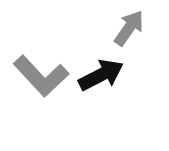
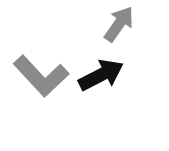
gray arrow: moved 10 px left, 4 px up
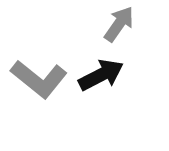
gray L-shape: moved 2 px left, 3 px down; rotated 8 degrees counterclockwise
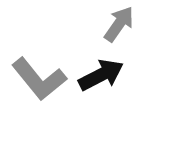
gray L-shape: rotated 12 degrees clockwise
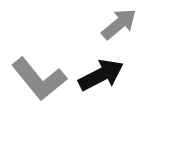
gray arrow: rotated 15 degrees clockwise
